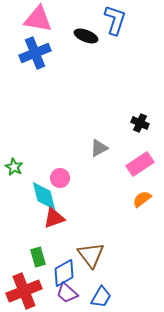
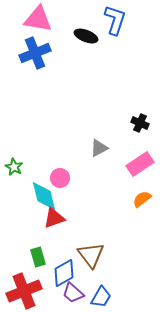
purple trapezoid: moved 6 px right
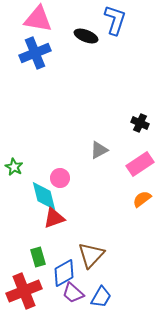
gray triangle: moved 2 px down
brown triangle: rotated 20 degrees clockwise
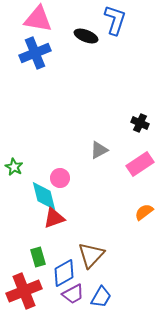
orange semicircle: moved 2 px right, 13 px down
purple trapezoid: moved 1 px down; rotated 70 degrees counterclockwise
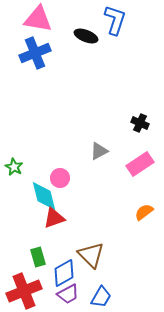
gray triangle: moved 1 px down
brown triangle: rotated 28 degrees counterclockwise
purple trapezoid: moved 5 px left
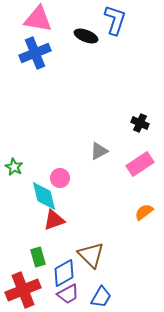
red triangle: moved 2 px down
red cross: moved 1 px left, 1 px up
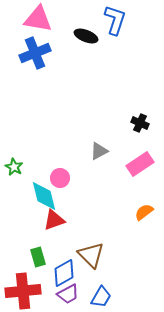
red cross: moved 1 px down; rotated 16 degrees clockwise
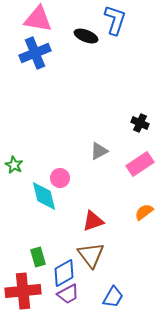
green star: moved 2 px up
red triangle: moved 39 px right, 1 px down
brown triangle: rotated 8 degrees clockwise
blue trapezoid: moved 12 px right
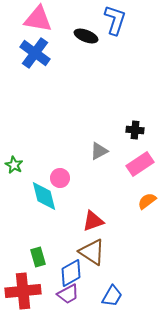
blue cross: rotated 32 degrees counterclockwise
black cross: moved 5 px left, 7 px down; rotated 18 degrees counterclockwise
orange semicircle: moved 3 px right, 11 px up
brown triangle: moved 1 px right, 3 px up; rotated 20 degrees counterclockwise
blue diamond: moved 7 px right
blue trapezoid: moved 1 px left, 1 px up
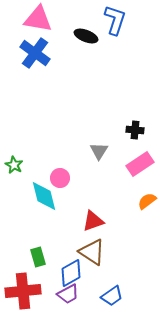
gray triangle: rotated 30 degrees counterclockwise
blue trapezoid: rotated 25 degrees clockwise
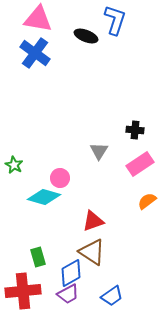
cyan diamond: moved 1 px down; rotated 60 degrees counterclockwise
